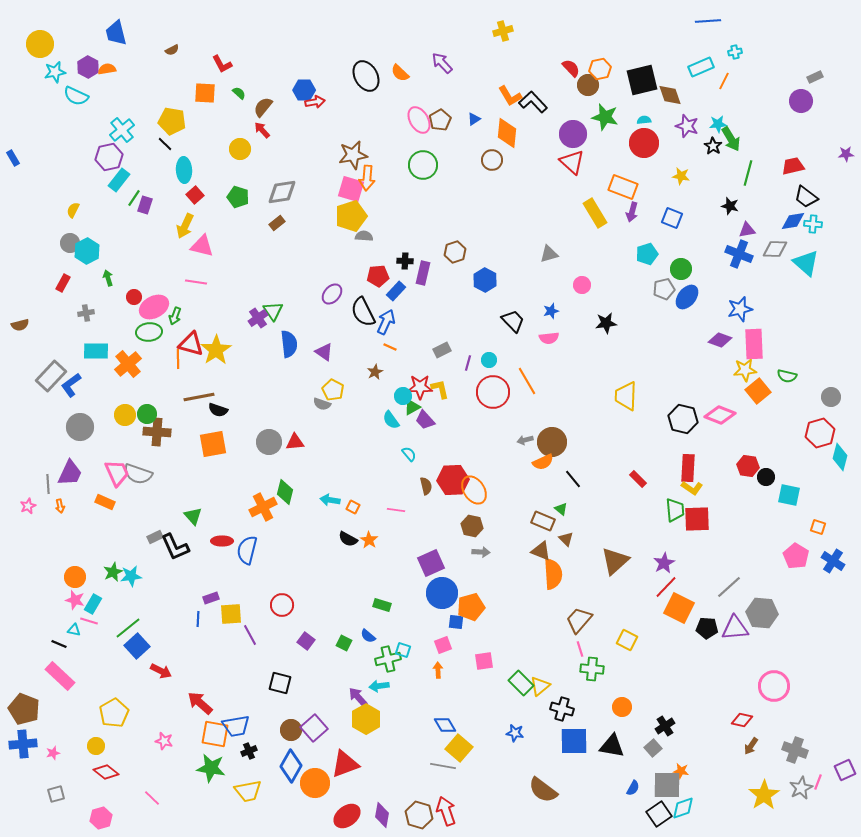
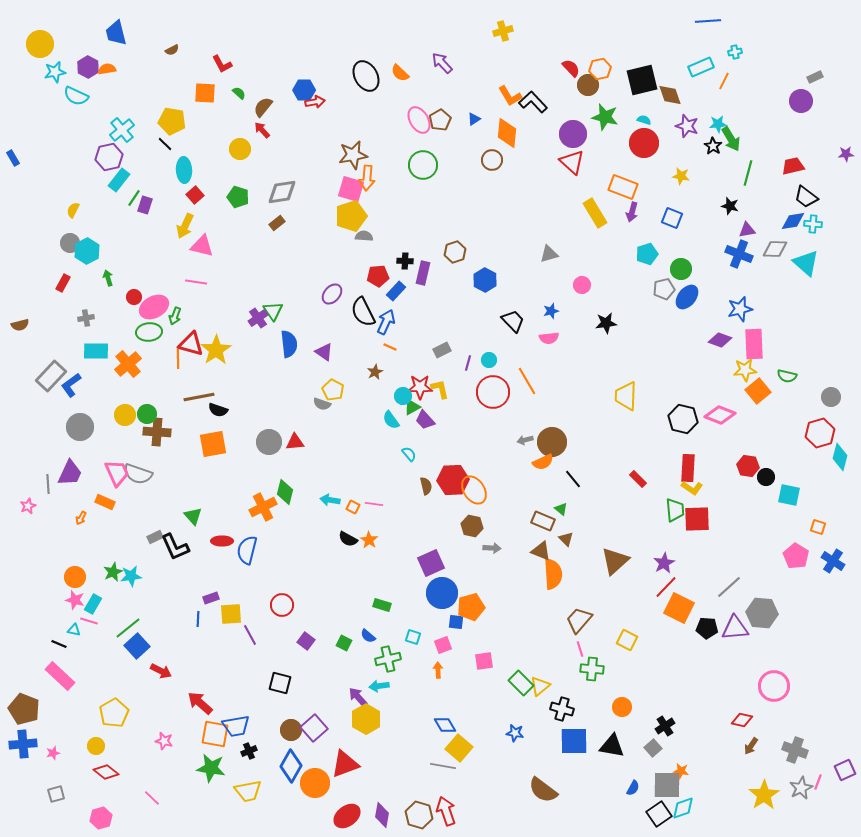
cyan semicircle at (644, 120): rotated 24 degrees clockwise
gray cross at (86, 313): moved 5 px down
orange arrow at (60, 506): moved 21 px right, 12 px down; rotated 40 degrees clockwise
pink line at (396, 510): moved 22 px left, 6 px up
gray arrow at (481, 552): moved 11 px right, 4 px up
cyan square at (403, 650): moved 10 px right, 13 px up
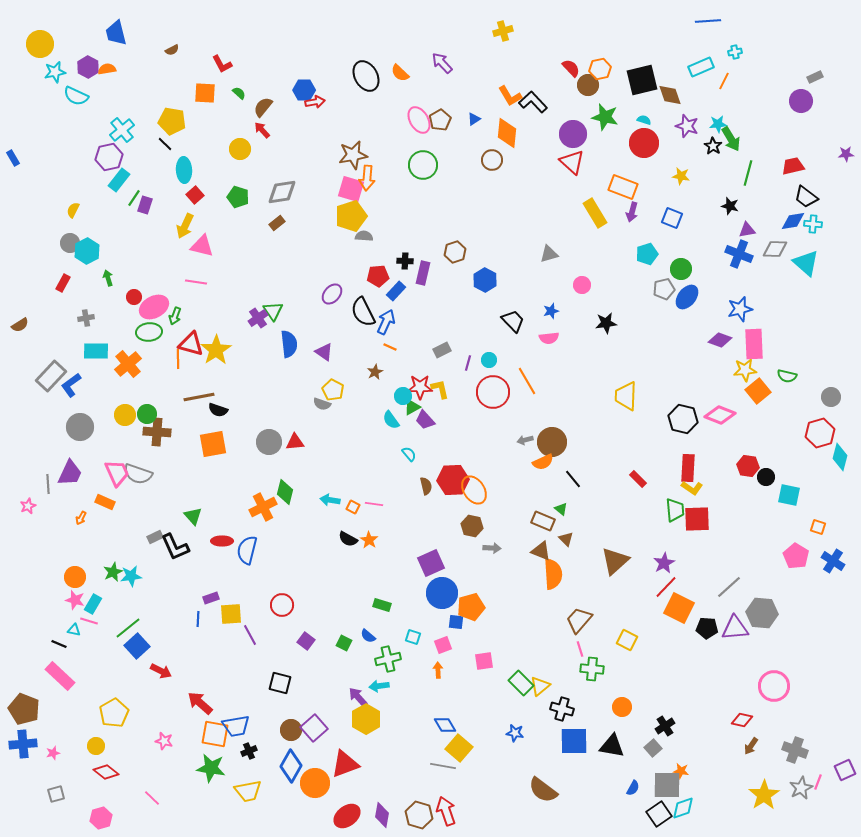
brown semicircle at (20, 325): rotated 18 degrees counterclockwise
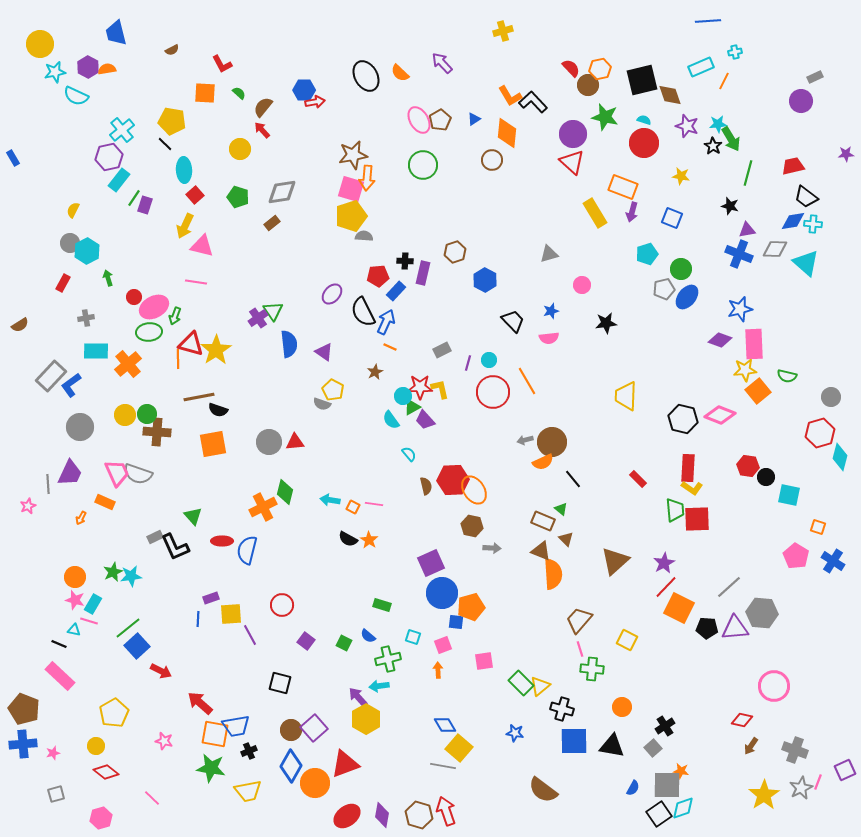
brown rectangle at (277, 223): moved 5 px left
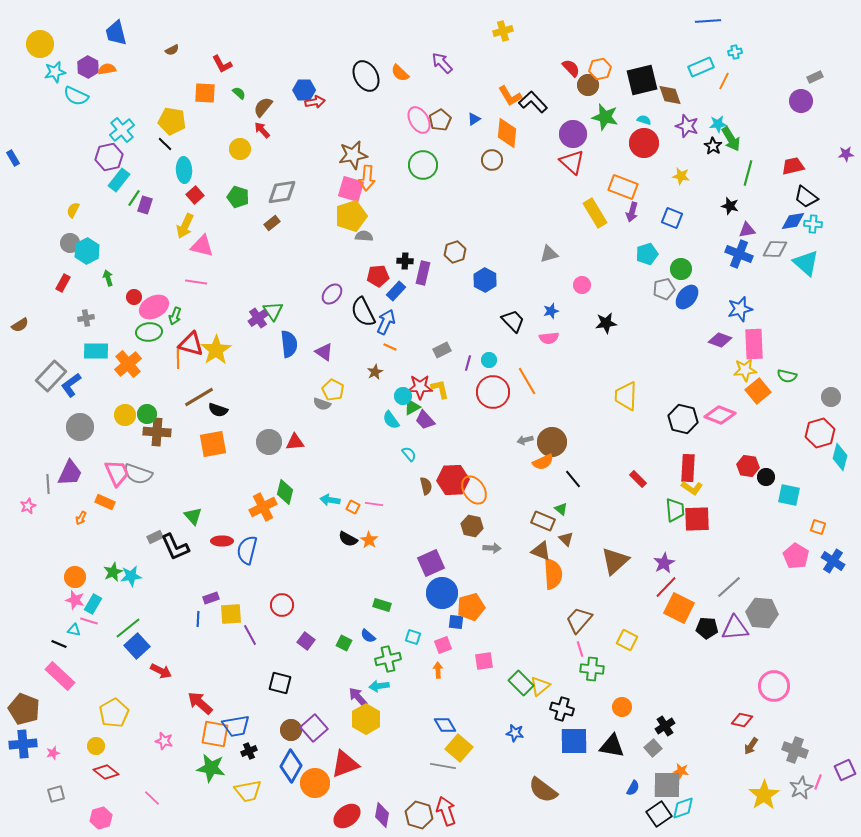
brown line at (199, 397): rotated 20 degrees counterclockwise
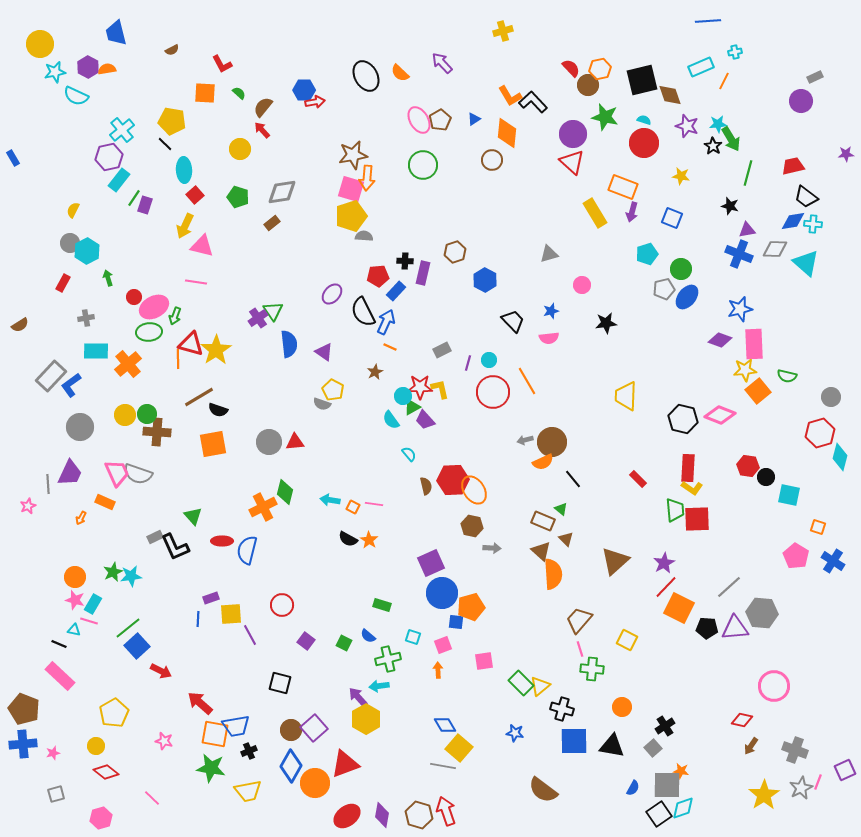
brown triangle at (541, 551): rotated 20 degrees clockwise
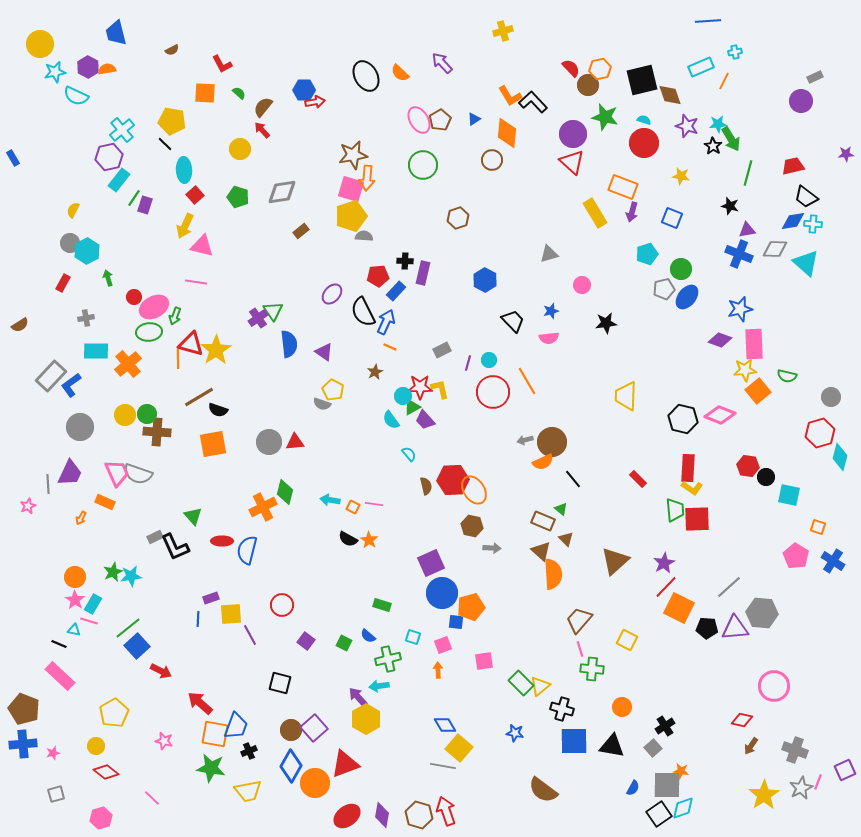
brown rectangle at (272, 223): moved 29 px right, 8 px down
brown hexagon at (455, 252): moved 3 px right, 34 px up
pink star at (75, 600): rotated 18 degrees clockwise
blue trapezoid at (236, 726): rotated 60 degrees counterclockwise
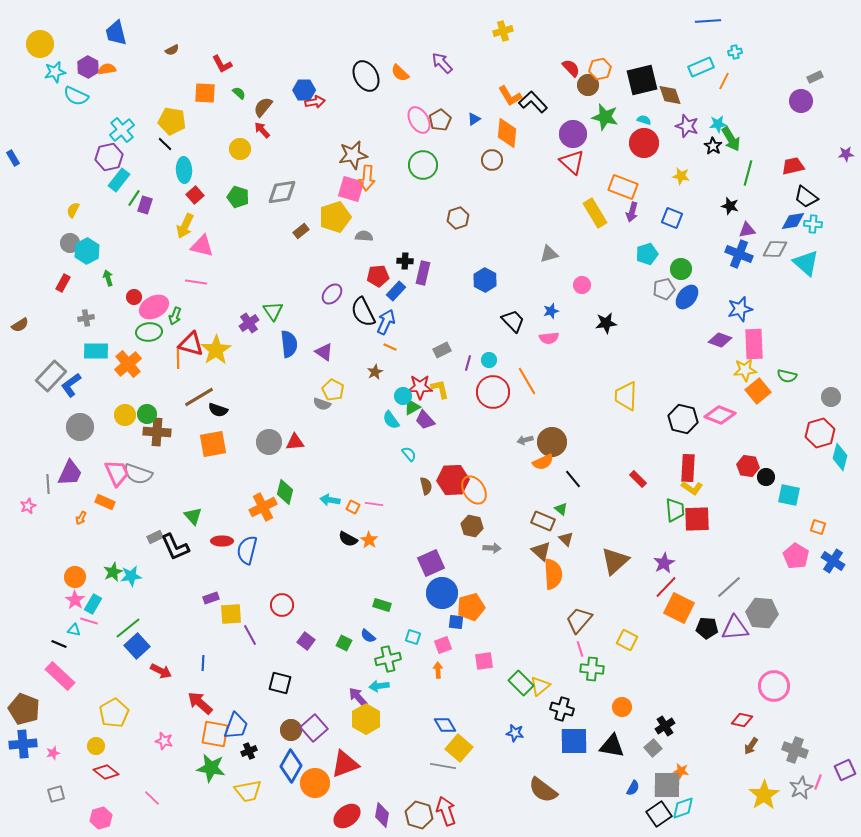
yellow pentagon at (351, 216): moved 16 px left, 1 px down
purple cross at (258, 318): moved 9 px left, 5 px down
blue line at (198, 619): moved 5 px right, 44 px down
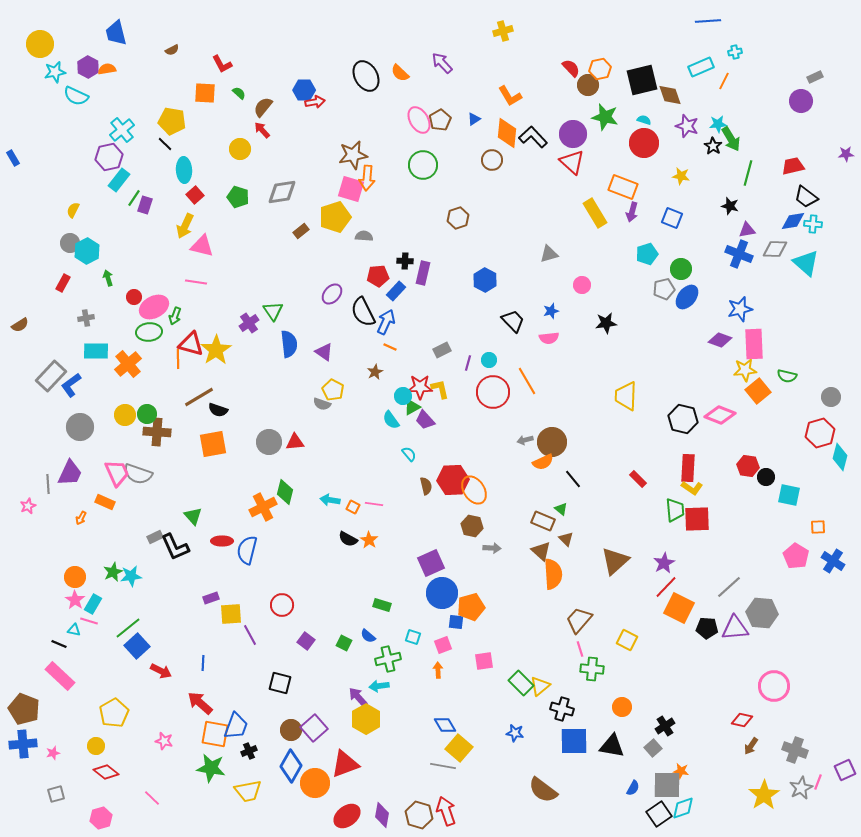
black L-shape at (533, 102): moved 35 px down
orange square at (818, 527): rotated 21 degrees counterclockwise
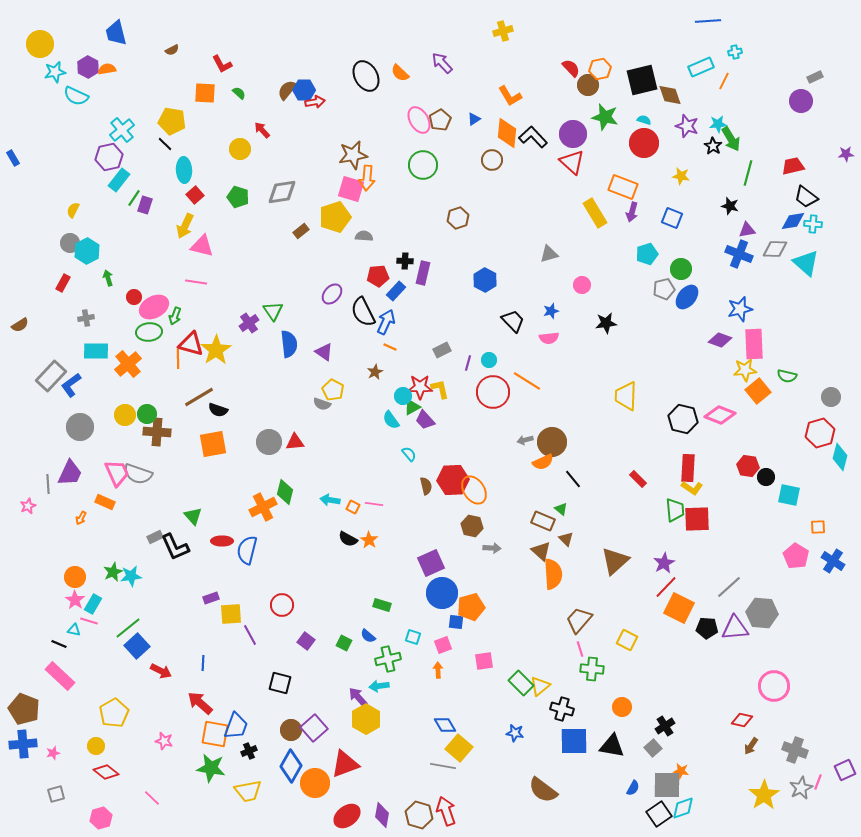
brown semicircle at (263, 107): moved 24 px right, 17 px up
orange line at (527, 381): rotated 28 degrees counterclockwise
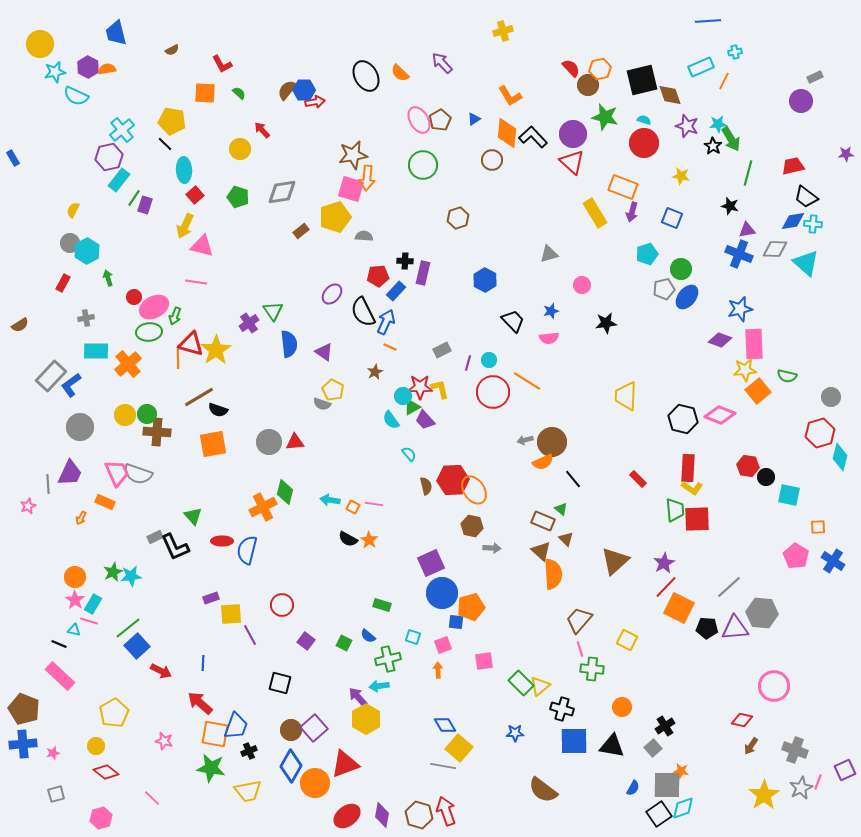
blue star at (515, 733): rotated 12 degrees counterclockwise
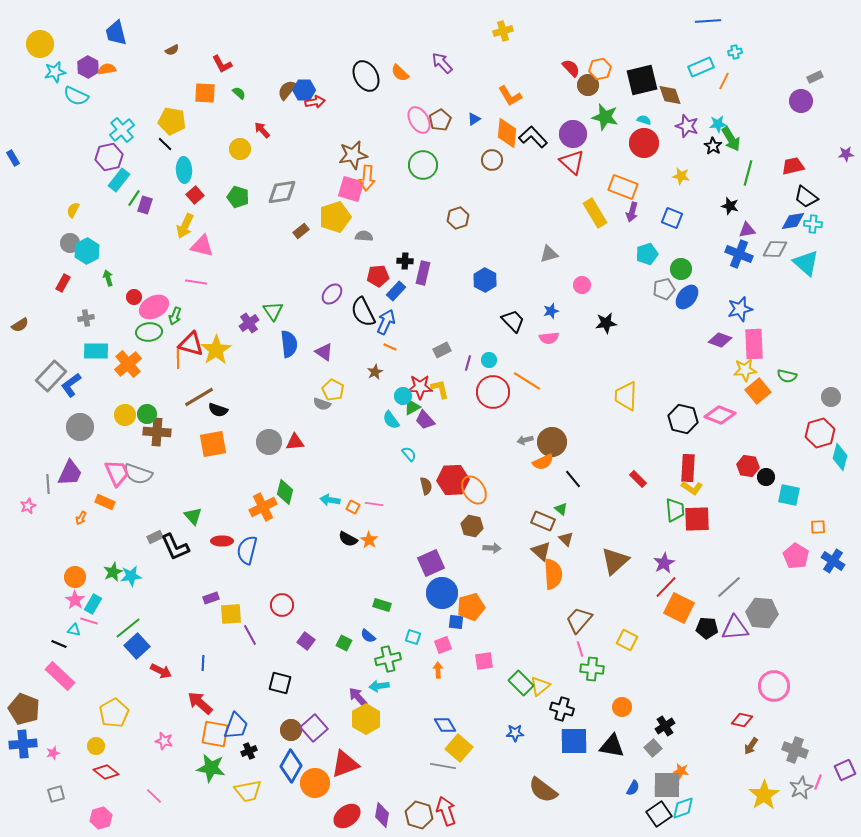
pink line at (152, 798): moved 2 px right, 2 px up
